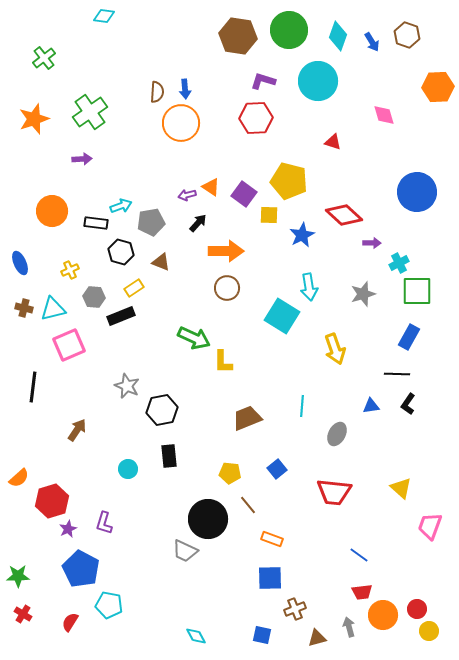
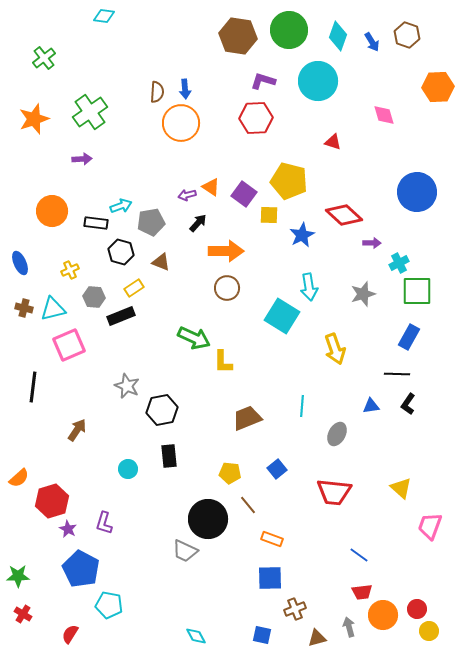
purple star at (68, 529): rotated 18 degrees counterclockwise
red semicircle at (70, 622): moved 12 px down
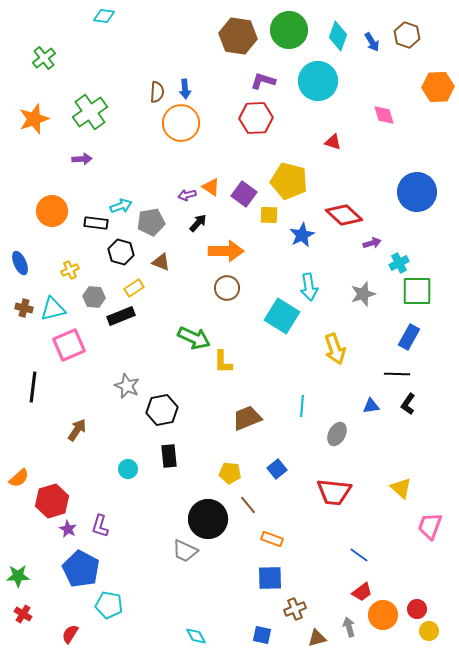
purple arrow at (372, 243): rotated 18 degrees counterclockwise
purple L-shape at (104, 523): moved 4 px left, 3 px down
red trapezoid at (362, 592): rotated 30 degrees counterclockwise
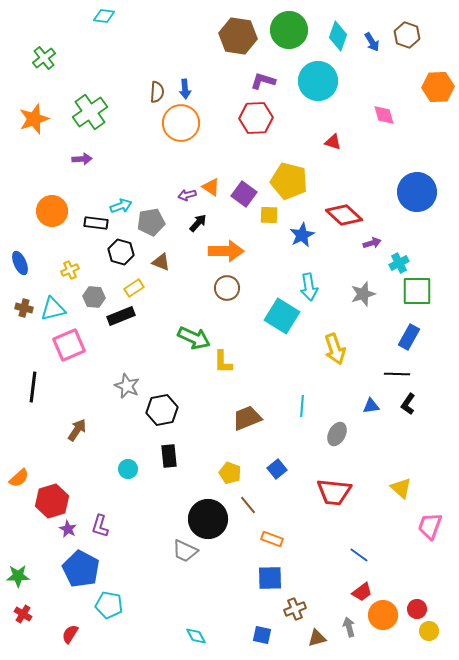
yellow pentagon at (230, 473): rotated 15 degrees clockwise
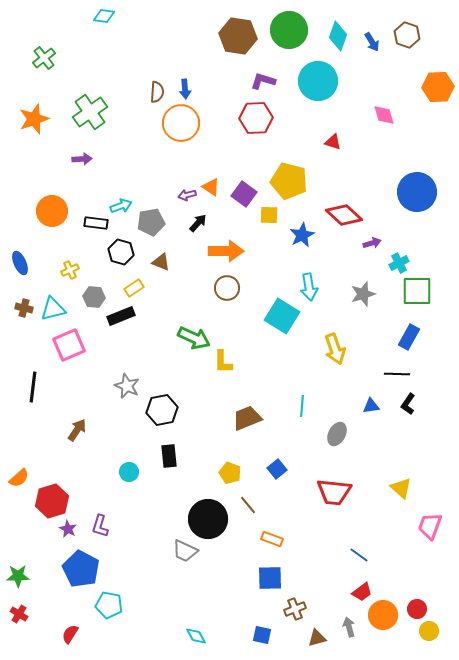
cyan circle at (128, 469): moved 1 px right, 3 px down
red cross at (23, 614): moved 4 px left
